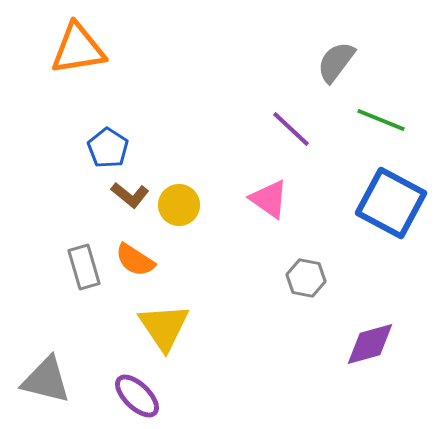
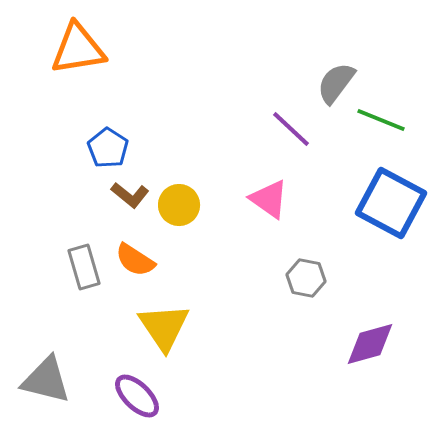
gray semicircle: moved 21 px down
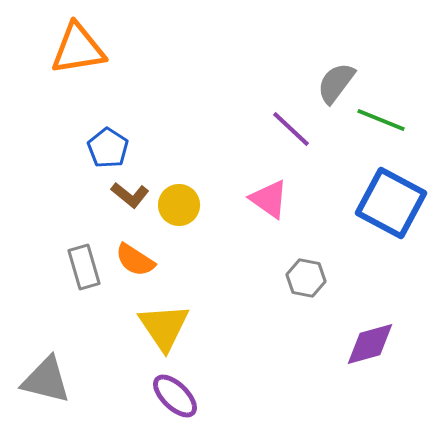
purple ellipse: moved 38 px right
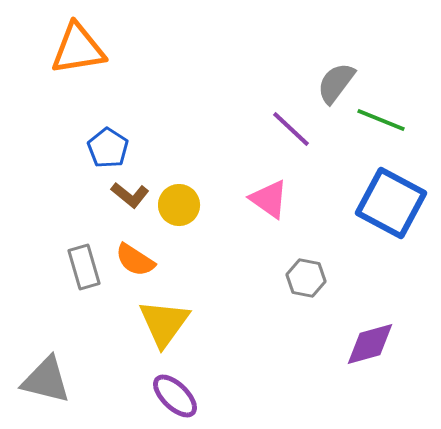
yellow triangle: moved 4 px up; rotated 10 degrees clockwise
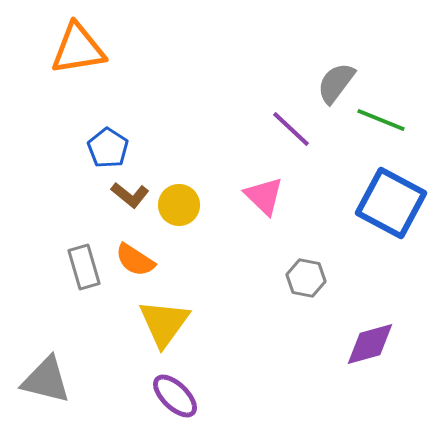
pink triangle: moved 5 px left, 3 px up; rotated 9 degrees clockwise
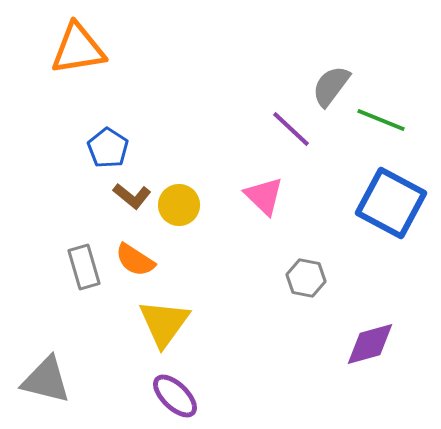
gray semicircle: moved 5 px left, 3 px down
brown L-shape: moved 2 px right, 1 px down
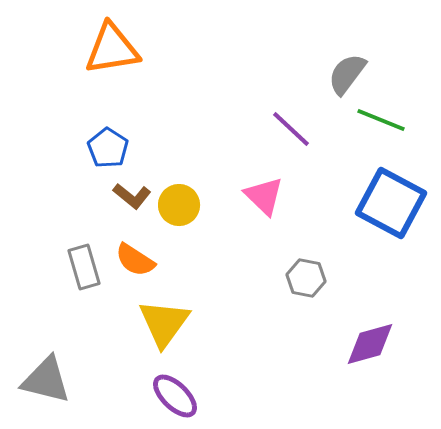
orange triangle: moved 34 px right
gray semicircle: moved 16 px right, 12 px up
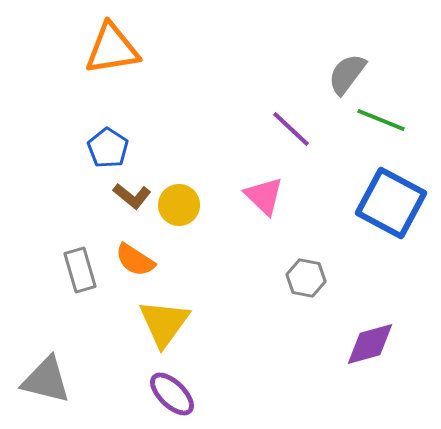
gray rectangle: moved 4 px left, 3 px down
purple ellipse: moved 3 px left, 2 px up
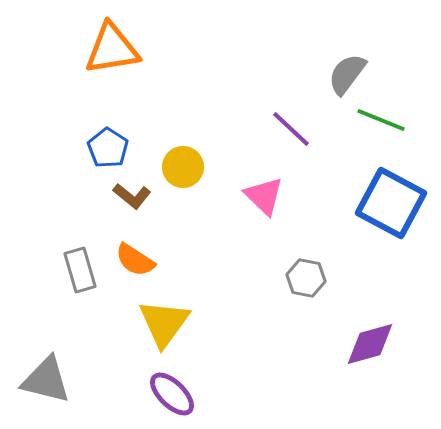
yellow circle: moved 4 px right, 38 px up
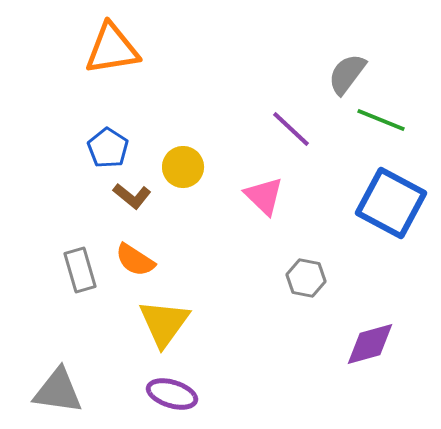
gray triangle: moved 12 px right, 11 px down; rotated 6 degrees counterclockwise
purple ellipse: rotated 27 degrees counterclockwise
